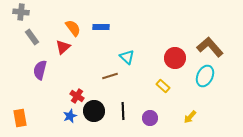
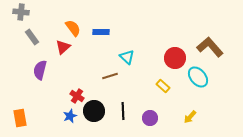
blue rectangle: moved 5 px down
cyan ellipse: moved 7 px left, 1 px down; rotated 65 degrees counterclockwise
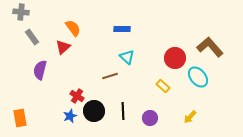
blue rectangle: moved 21 px right, 3 px up
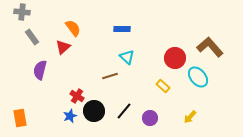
gray cross: moved 1 px right
black line: moved 1 px right; rotated 42 degrees clockwise
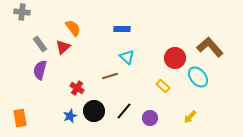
gray rectangle: moved 8 px right, 7 px down
red cross: moved 8 px up
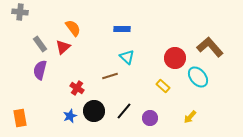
gray cross: moved 2 px left
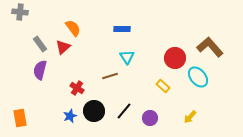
cyan triangle: rotated 14 degrees clockwise
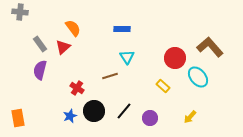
orange rectangle: moved 2 px left
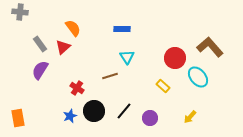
purple semicircle: rotated 18 degrees clockwise
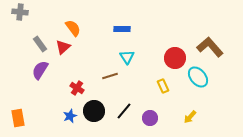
yellow rectangle: rotated 24 degrees clockwise
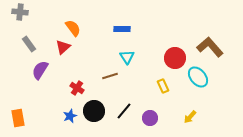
gray rectangle: moved 11 px left
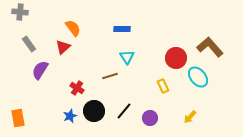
red circle: moved 1 px right
